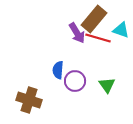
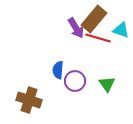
purple arrow: moved 1 px left, 5 px up
green triangle: moved 1 px up
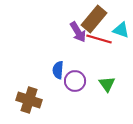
purple arrow: moved 2 px right, 4 px down
red line: moved 1 px right, 1 px down
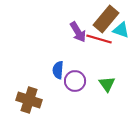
brown rectangle: moved 12 px right
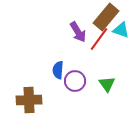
brown rectangle: moved 2 px up
red line: rotated 70 degrees counterclockwise
brown cross: rotated 20 degrees counterclockwise
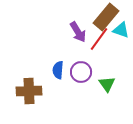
purple circle: moved 6 px right, 9 px up
brown cross: moved 9 px up
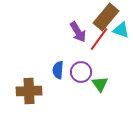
green triangle: moved 7 px left
